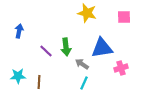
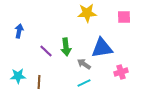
yellow star: rotated 18 degrees counterclockwise
gray arrow: moved 2 px right
pink cross: moved 4 px down
cyan line: rotated 40 degrees clockwise
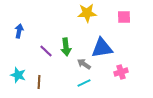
cyan star: moved 1 px up; rotated 21 degrees clockwise
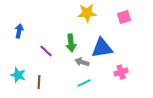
pink square: rotated 16 degrees counterclockwise
green arrow: moved 5 px right, 4 px up
gray arrow: moved 2 px left, 2 px up; rotated 16 degrees counterclockwise
